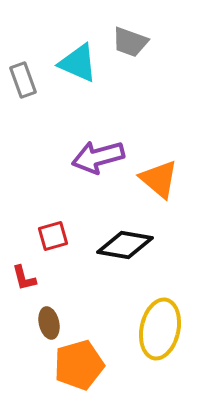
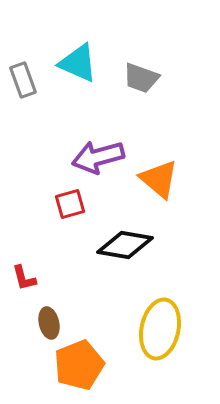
gray trapezoid: moved 11 px right, 36 px down
red square: moved 17 px right, 32 px up
orange pentagon: rotated 6 degrees counterclockwise
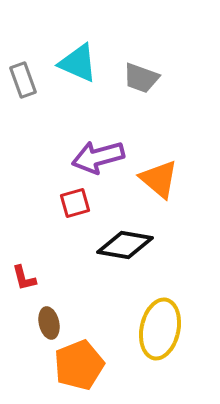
red square: moved 5 px right, 1 px up
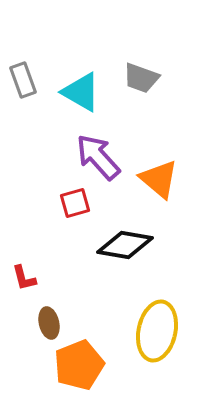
cyan triangle: moved 3 px right, 29 px down; rotated 6 degrees clockwise
purple arrow: rotated 63 degrees clockwise
yellow ellipse: moved 3 px left, 2 px down
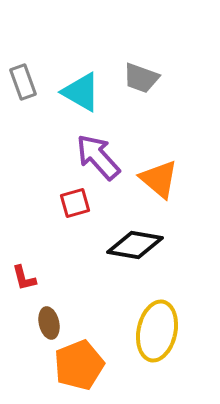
gray rectangle: moved 2 px down
black diamond: moved 10 px right
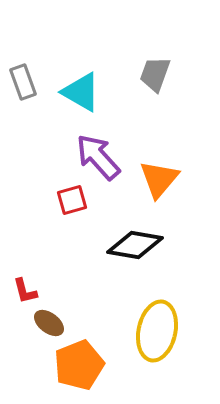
gray trapezoid: moved 14 px right, 4 px up; rotated 90 degrees clockwise
orange triangle: rotated 30 degrees clockwise
red square: moved 3 px left, 3 px up
red L-shape: moved 1 px right, 13 px down
brown ellipse: rotated 40 degrees counterclockwise
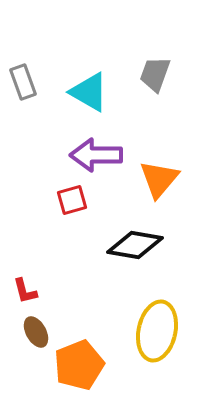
cyan triangle: moved 8 px right
purple arrow: moved 2 px left, 2 px up; rotated 48 degrees counterclockwise
brown ellipse: moved 13 px left, 9 px down; rotated 24 degrees clockwise
